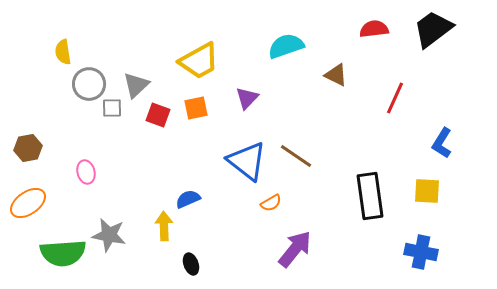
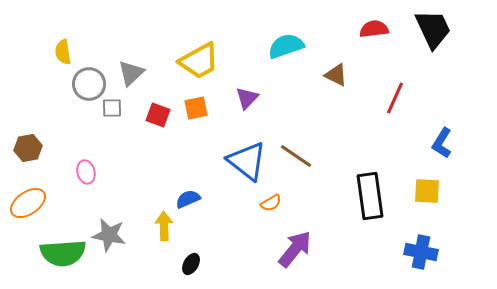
black trapezoid: rotated 102 degrees clockwise
gray triangle: moved 5 px left, 12 px up
black ellipse: rotated 50 degrees clockwise
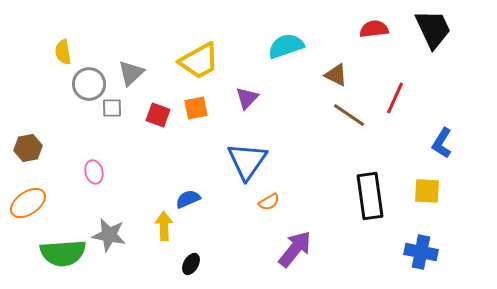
brown line: moved 53 px right, 41 px up
blue triangle: rotated 27 degrees clockwise
pink ellipse: moved 8 px right
orange semicircle: moved 2 px left, 1 px up
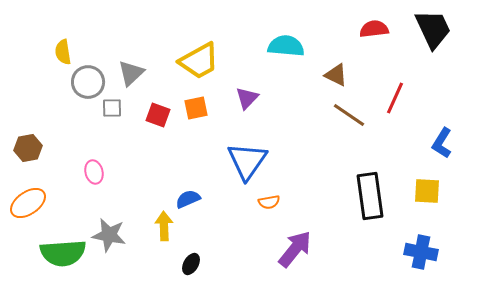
cyan semicircle: rotated 24 degrees clockwise
gray circle: moved 1 px left, 2 px up
orange semicircle: rotated 20 degrees clockwise
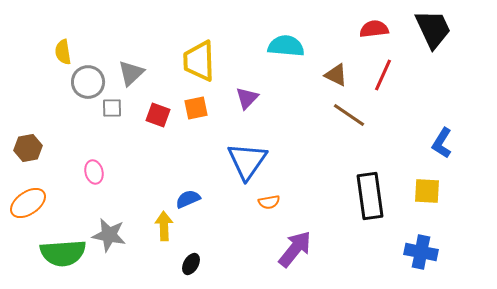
yellow trapezoid: rotated 117 degrees clockwise
red line: moved 12 px left, 23 px up
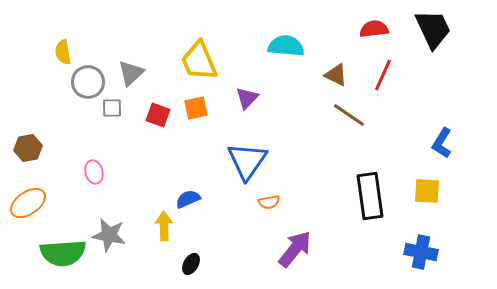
yellow trapezoid: rotated 21 degrees counterclockwise
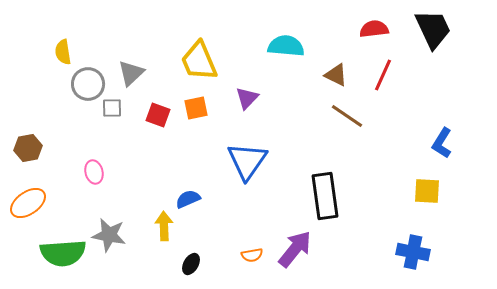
gray circle: moved 2 px down
brown line: moved 2 px left, 1 px down
black rectangle: moved 45 px left
orange semicircle: moved 17 px left, 53 px down
blue cross: moved 8 px left
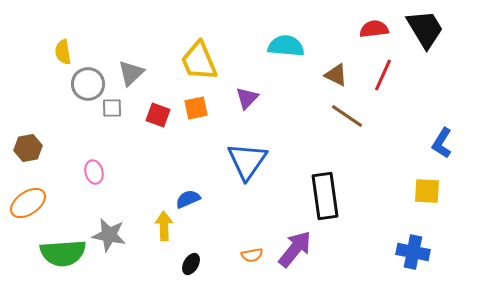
black trapezoid: moved 8 px left; rotated 6 degrees counterclockwise
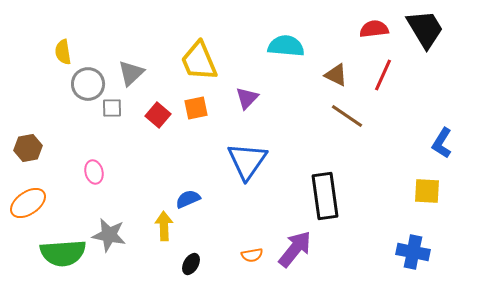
red square: rotated 20 degrees clockwise
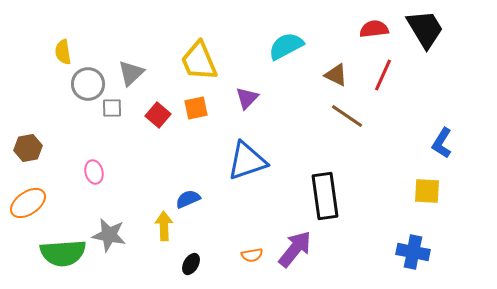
cyan semicircle: rotated 33 degrees counterclockwise
blue triangle: rotated 36 degrees clockwise
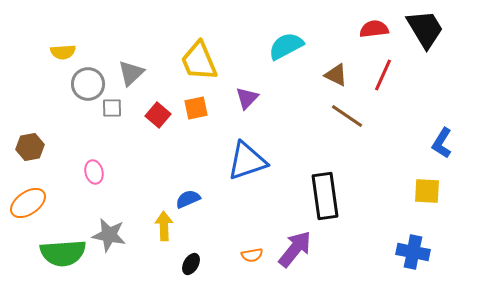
yellow semicircle: rotated 85 degrees counterclockwise
brown hexagon: moved 2 px right, 1 px up
